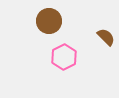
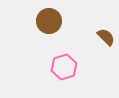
pink hexagon: moved 10 px down; rotated 10 degrees clockwise
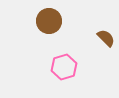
brown semicircle: moved 1 px down
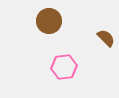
pink hexagon: rotated 10 degrees clockwise
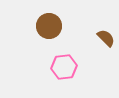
brown circle: moved 5 px down
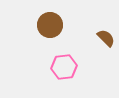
brown circle: moved 1 px right, 1 px up
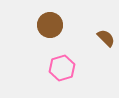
pink hexagon: moved 2 px left, 1 px down; rotated 10 degrees counterclockwise
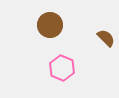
pink hexagon: rotated 20 degrees counterclockwise
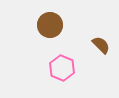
brown semicircle: moved 5 px left, 7 px down
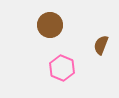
brown semicircle: rotated 114 degrees counterclockwise
